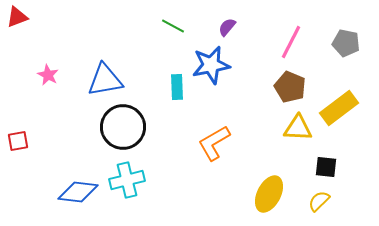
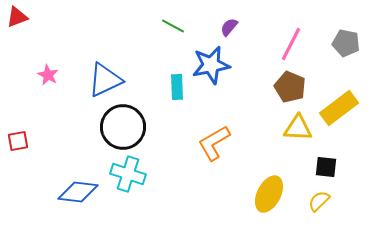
purple semicircle: moved 2 px right
pink line: moved 2 px down
blue triangle: rotated 15 degrees counterclockwise
cyan cross: moved 1 px right, 6 px up; rotated 32 degrees clockwise
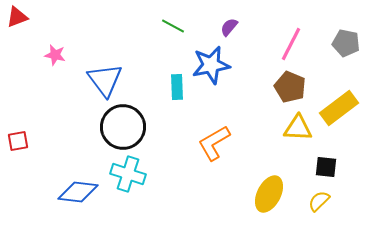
pink star: moved 7 px right, 20 px up; rotated 15 degrees counterclockwise
blue triangle: rotated 42 degrees counterclockwise
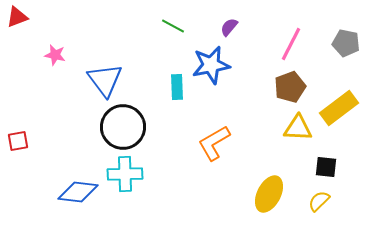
brown pentagon: rotated 28 degrees clockwise
cyan cross: moved 3 px left; rotated 20 degrees counterclockwise
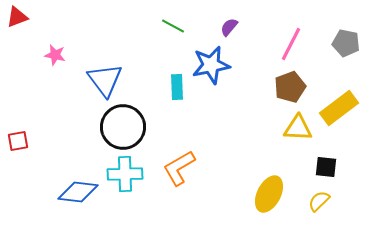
orange L-shape: moved 35 px left, 25 px down
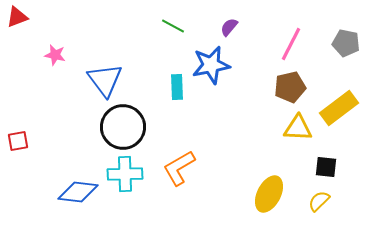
brown pentagon: rotated 8 degrees clockwise
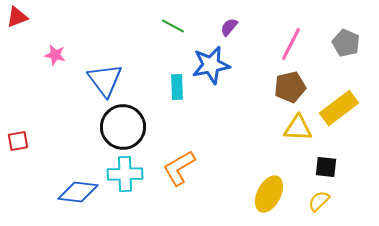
gray pentagon: rotated 12 degrees clockwise
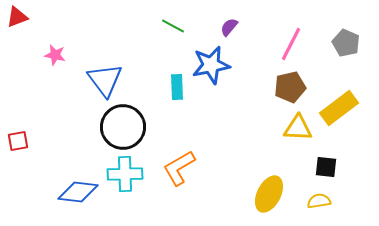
yellow semicircle: rotated 35 degrees clockwise
